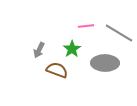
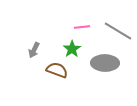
pink line: moved 4 px left, 1 px down
gray line: moved 1 px left, 2 px up
gray arrow: moved 5 px left
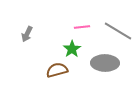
gray arrow: moved 7 px left, 16 px up
brown semicircle: rotated 35 degrees counterclockwise
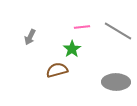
gray arrow: moved 3 px right, 3 px down
gray ellipse: moved 11 px right, 19 px down
